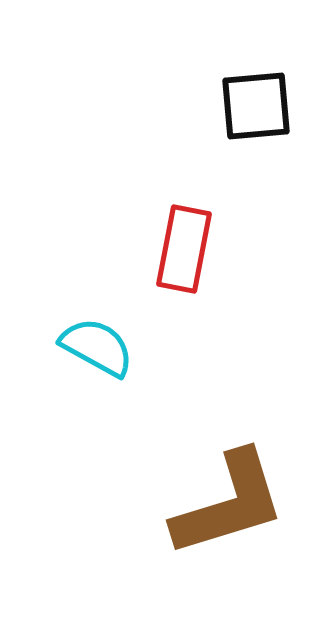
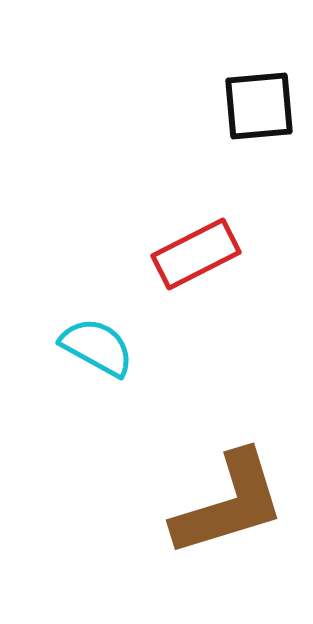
black square: moved 3 px right
red rectangle: moved 12 px right, 5 px down; rotated 52 degrees clockwise
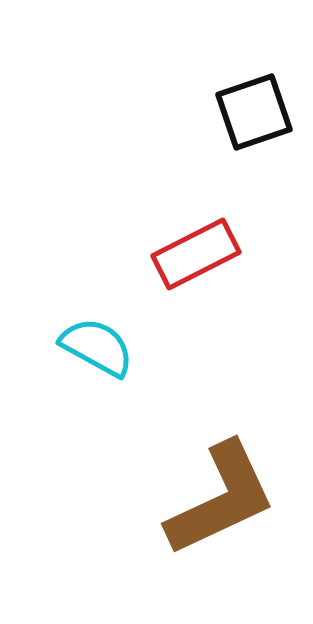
black square: moved 5 px left, 6 px down; rotated 14 degrees counterclockwise
brown L-shape: moved 8 px left, 5 px up; rotated 8 degrees counterclockwise
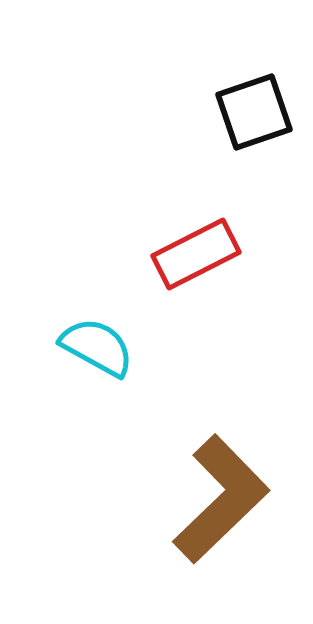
brown L-shape: rotated 19 degrees counterclockwise
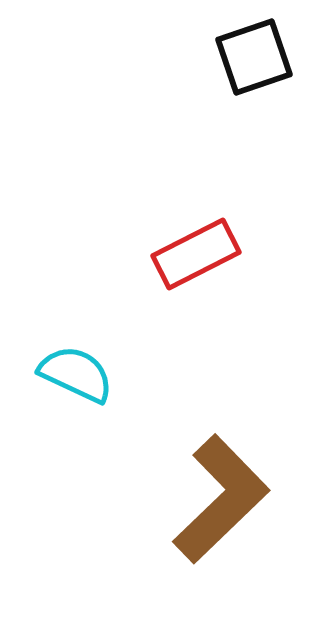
black square: moved 55 px up
cyan semicircle: moved 21 px left, 27 px down; rotated 4 degrees counterclockwise
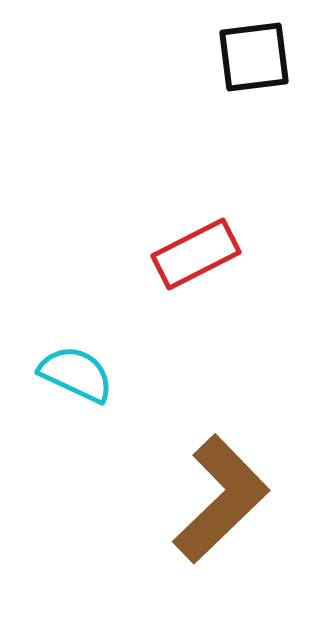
black square: rotated 12 degrees clockwise
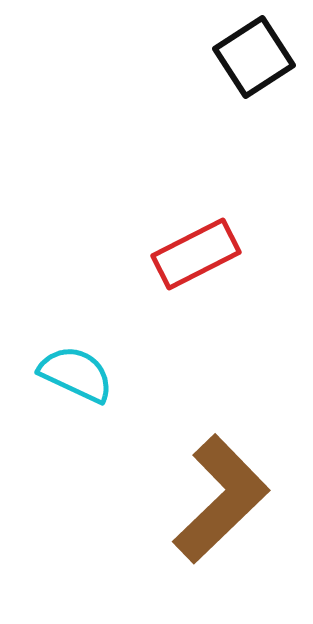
black square: rotated 26 degrees counterclockwise
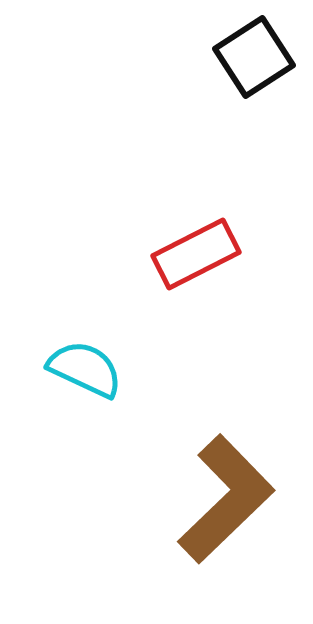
cyan semicircle: moved 9 px right, 5 px up
brown L-shape: moved 5 px right
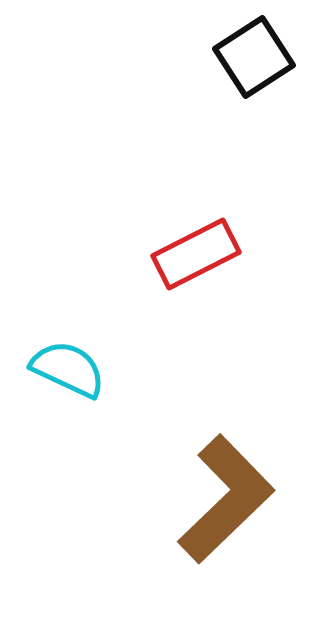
cyan semicircle: moved 17 px left
